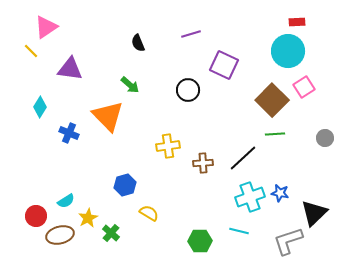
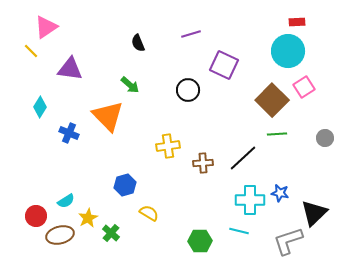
green line: moved 2 px right
cyan cross: moved 3 px down; rotated 20 degrees clockwise
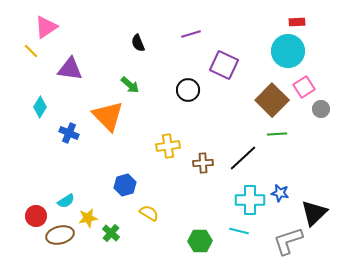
gray circle: moved 4 px left, 29 px up
yellow star: rotated 18 degrees clockwise
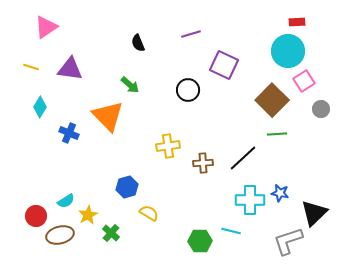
yellow line: moved 16 px down; rotated 28 degrees counterclockwise
pink square: moved 6 px up
blue hexagon: moved 2 px right, 2 px down
yellow star: moved 3 px up; rotated 18 degrees counterclockwise
cyan line: moved 8 px left
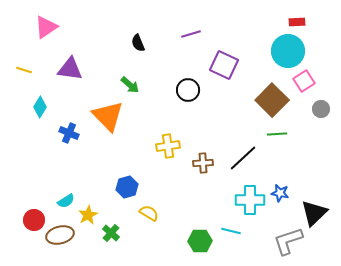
yellow line: moved 7 px left, 3 px down
red circle: moved 2 px left, 4 px down
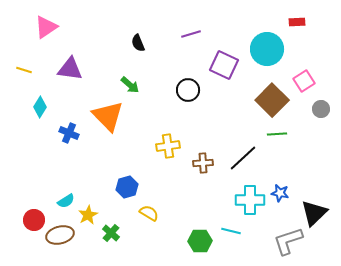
cyan circle: moved 21 px left, 2 px up
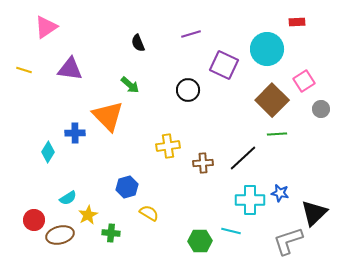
cyan diamond: moved 8 px right, 45 px down
blue cross: moved 6 px right; rotated 24 degrees counterclockwise
cyan semicircle: moved 2 px right, 3 px up
green cross: rotated 36 degrees counterclockwise
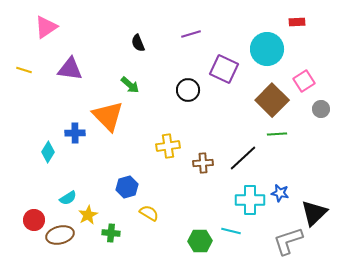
purple square: moved 4 px down
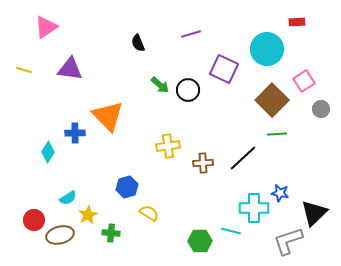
green arrow: moved 30 px right
cyan cross: moved 4 px right, 8 px down
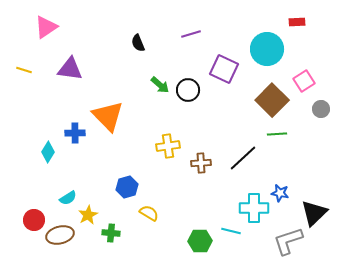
brown cross: moved 2 px left
